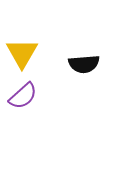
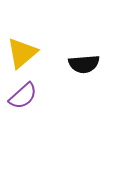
yellow triangle: rotated 20 degrees clockwise
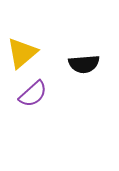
purple semicircle: moved 10 px right, 2 px up
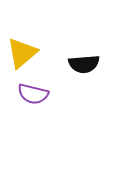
purple semicircle: rotated 56 degrees clockwise
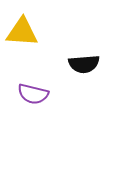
yellow triangle: moved 21 px up; rotated 44 degrees clockwise
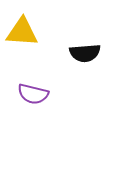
black semicircle: moved 1 px right, 11 px up
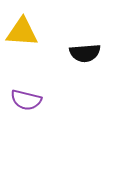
purple semicircle: moved 7 px left, 6 px down
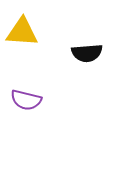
black semicircle: moved 2 px right
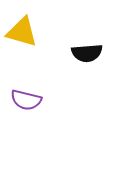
yellow triangle: rotated 12 degrees clockwise
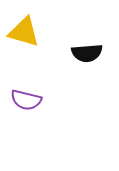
yellow triangle: moved 2 px right
